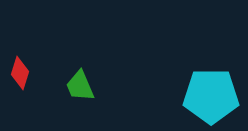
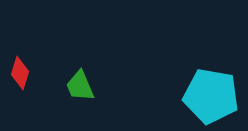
cyan pentagon: rotated 10 degrees clockwise
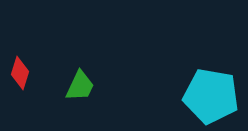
green trapezoid: rotated 132 degrees counterclockwise
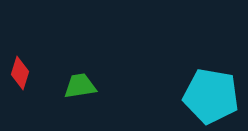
green trapezoid: rotated 124 degrees counterclockwise
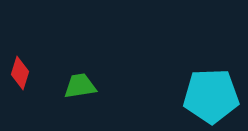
cyan pentagon: rotated 12 degrees counterclockwise
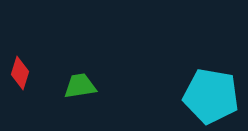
cyan pentagon: rotated 12 degrees clockwise
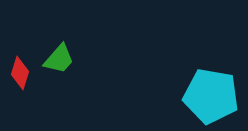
green trapezoid: moved 21 px left, 27 px up; rotated 140 degrees clockwise
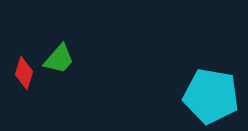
red diamond: moved 4 px right
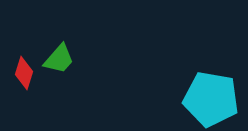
cyan pentagon: moved 3 px down
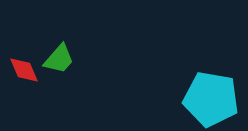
red diamond: moved 3 px up; rotated 40 degrees counterclockwise
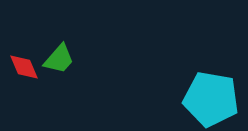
red diamond: moved 3 px up
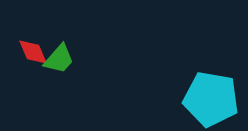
red diamond: moved 9 px right, 15 px up
